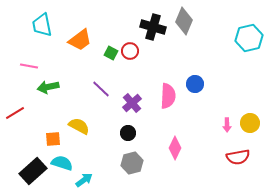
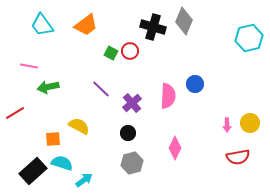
cyan trapezoid: rotated 25 degrees counterclockwise
orange trapezoid: moved 6 px right, 15 px up
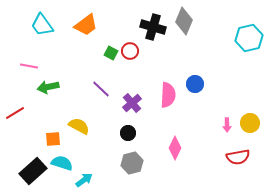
pink semicircle: moved 1 px up
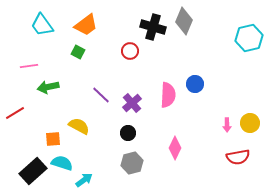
green square: moved 33 px left, 1 px up
pink line: rotated 18 degrees counterclockwise
purple line: moved 6 px down
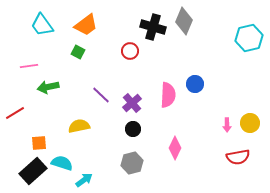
yellow semicircle: rotated 40 degrees counterclockwise
black circle: moved 5 px right, 4 px up
orange square: moved 14 px left, 4 px down
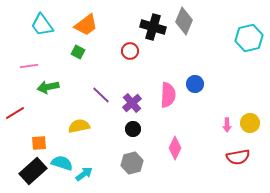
cyan arrow: moved 6 px up
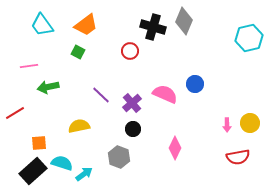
pink semicircle: moved 3 px left, 1 px up; rotated 70 degrees counterclockwise
gray hexagon: moved 13 px left, 6 px up; rotated 25 degrees counterclockwise
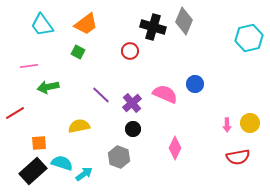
orange trapezoid: moved 1 px up
